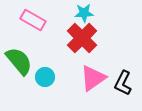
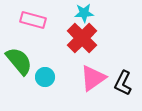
pink rectangle: rotated 15 degrees counterclockwise
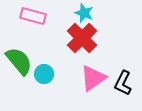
cyan star: rotated 24 degrees clockwise
pink rectangle: moved 4 px up
cyan circle: moved 1 px left, 3 px up
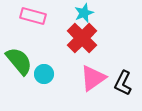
cyan star: rotated 30 degrees clockwise
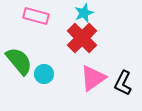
pink rectangle: moved 3 px right
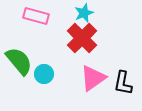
black L-shape: rotated 15 degrees counterclockwise
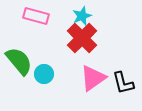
cyan star: moved 2 px left, 3 px down
black L-shape: rotated 25 degrees counterclockwise
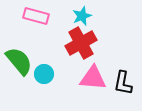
red cross: moved 1 px left, 5 px down; rotated 16 degrees clockwise
pink triangle: rotated 40 degrees clockwise
black L-shape: rotated 25 degrees clockwise
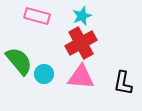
pink rectangle: moved 1 px right
pink triangle: moved 12 px left, 1 px up
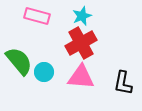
cyan circle: moved 2 px up
